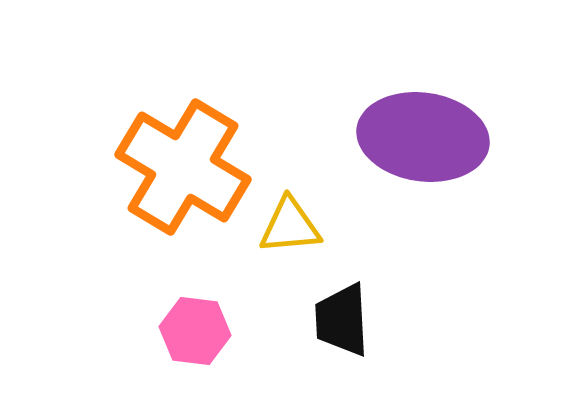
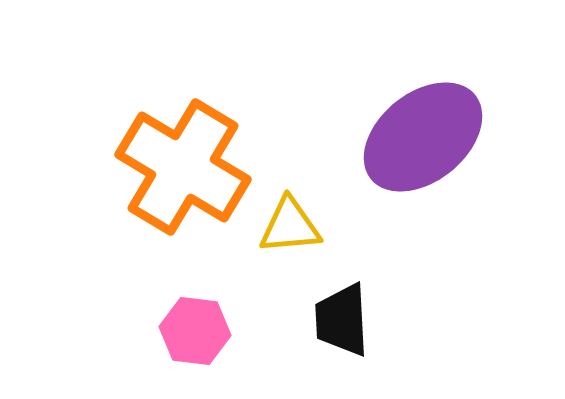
purple ellipse: rotated 47 degrees counterclockwise
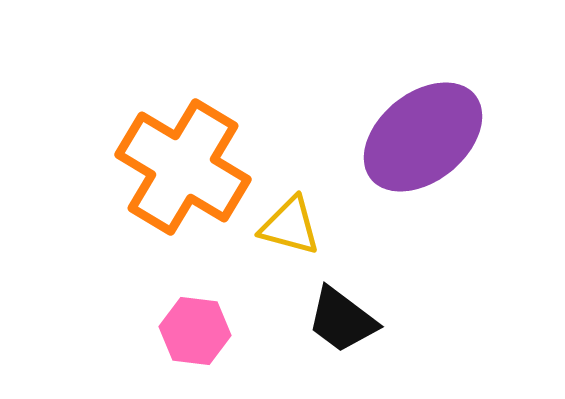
yellow triangle: rotated 20 degrees clockwise
black trapezoid: rotated 50 degrees counterclockwise
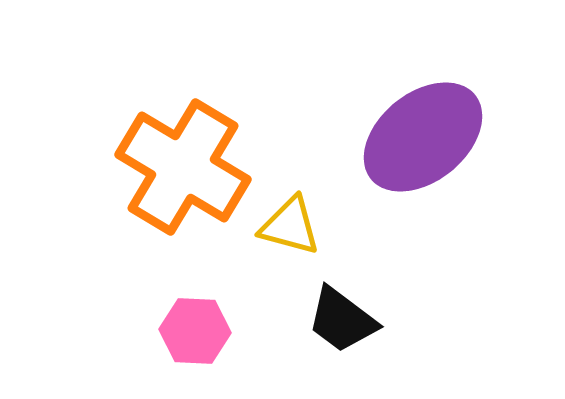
pink hexagon: rotated 4 degrees counterclockwise
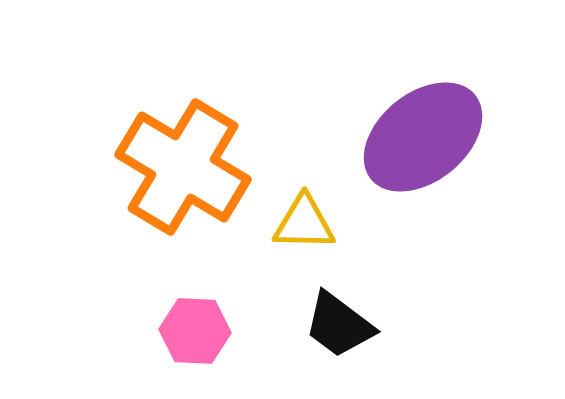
yellow triangle: moved 14 px right, 3 px up; rotated 14 degrees counterclockwise
black trapezoid: moved 3 px left, 5 px down
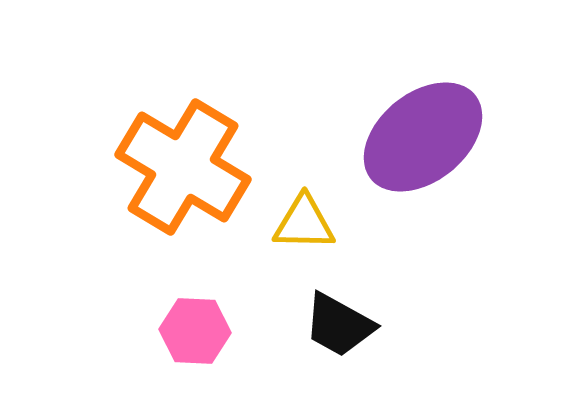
black trapezoid: rotated 8 degrees counterclockwise
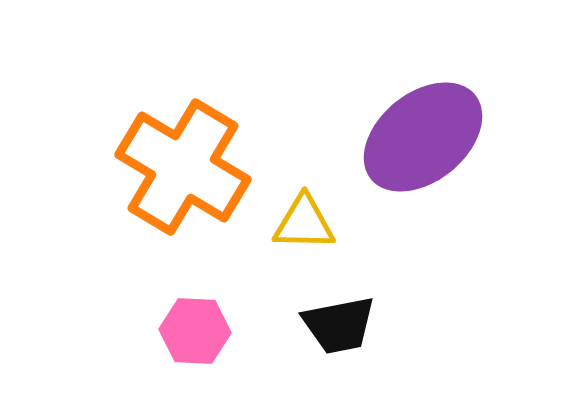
black trapezoid: rotated 40 degrees counterclockwise
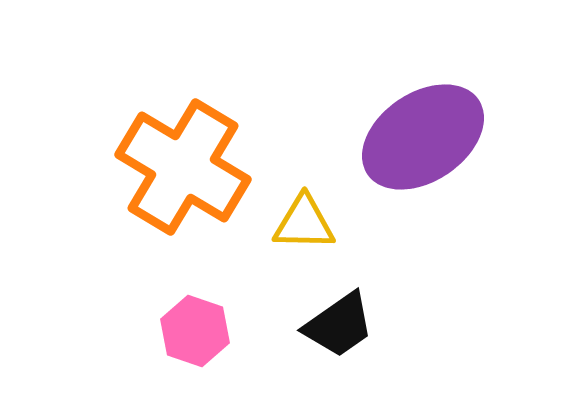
purple ellipse: rotated 5 degrees clockwise
black trapezoid: rotated 24 degrees counterclockwise
pink hexagon: rotated 16 degrees clockwise
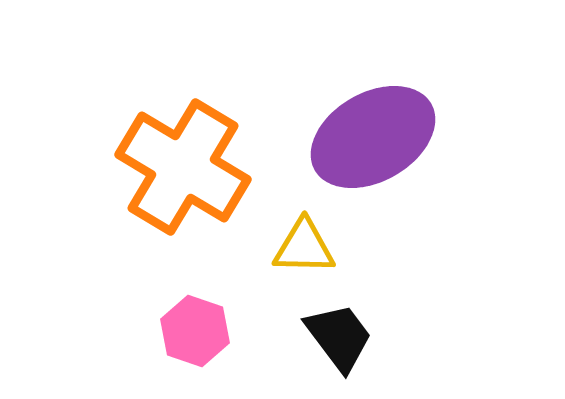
purple ellipse: moved 50 px left; rotated 4 degrees clockwise
yellow triangle: moved 24 px down
black trapezoid: moved 12 px down; rotated 92 degrees counterclockwise
